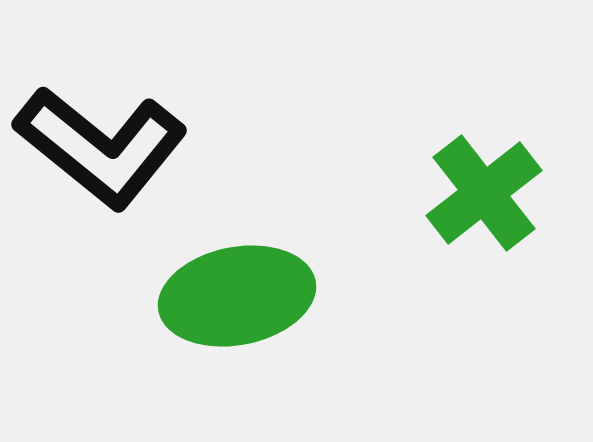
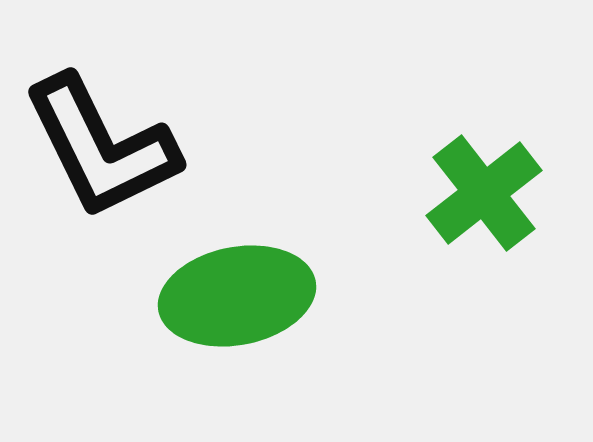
black L-shape: rotated 25 degrees clockwise
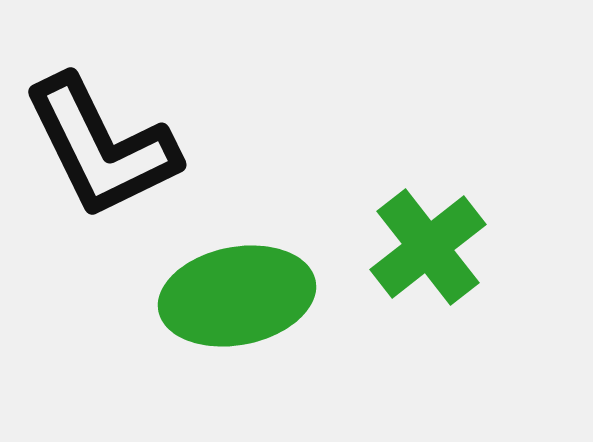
green cross: moved 56 px left, 54 px down
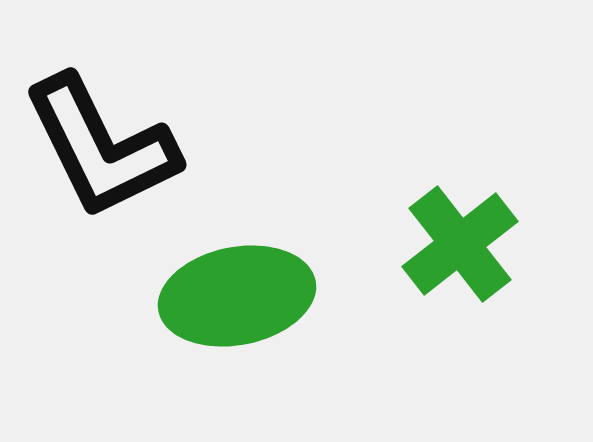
green cross: moved 32 px right, 3 px up
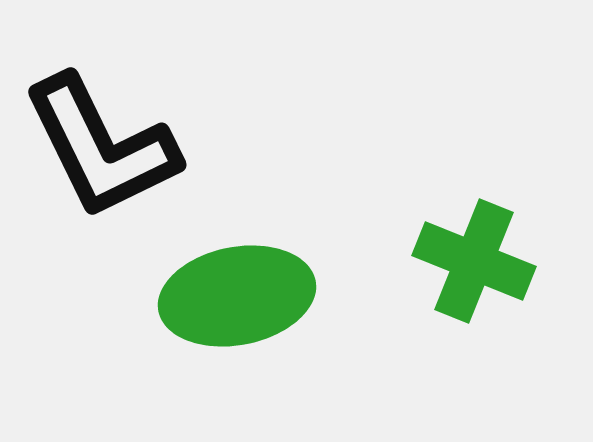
green cross: moved 14 px right, 17 px down; rotated 30 degrees counterclockwise
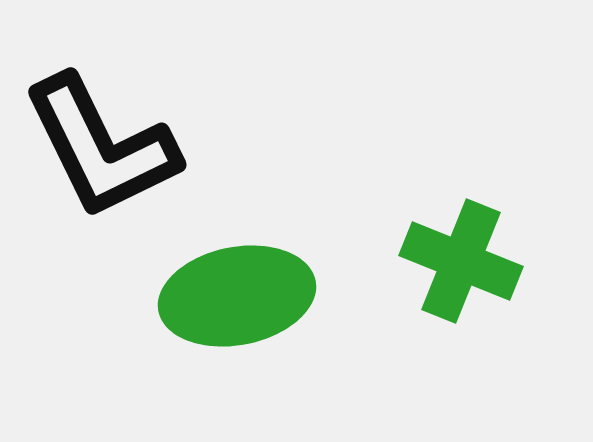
green cross: moved 13 px left
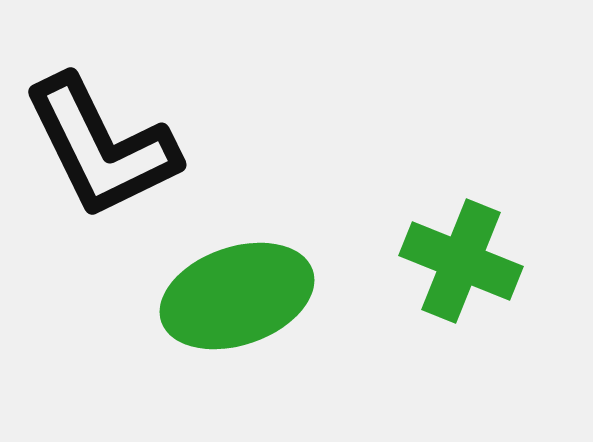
green ellipse: rotated 8 degrees counterclockwise
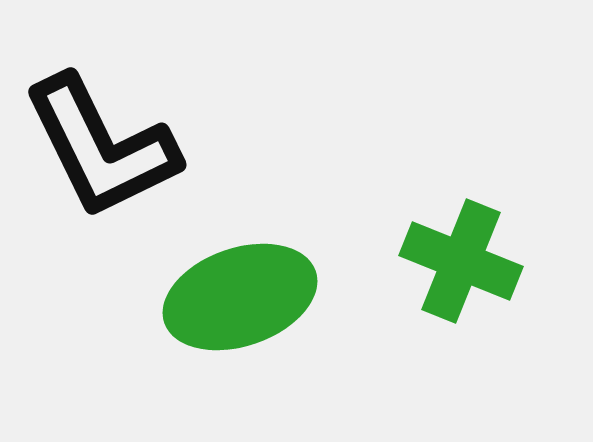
green ellipse: moved 3 px right, 1 px down
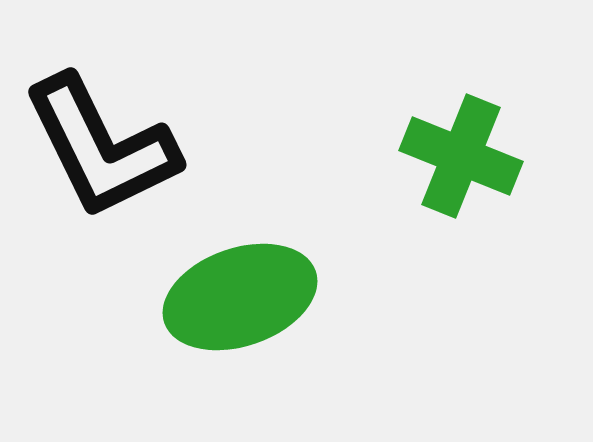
green cross: moved 105 px up
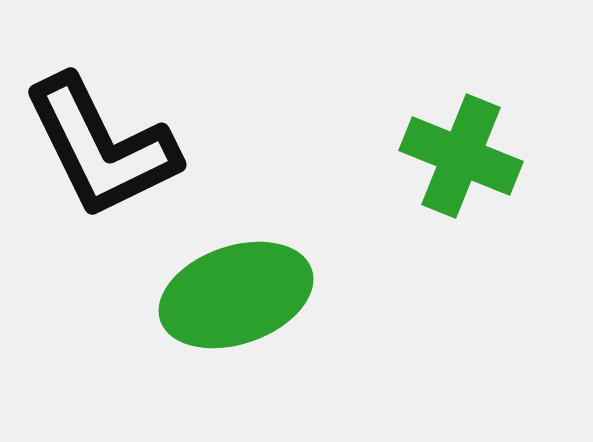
green ellipse: moved 4 px left, 2 px up
